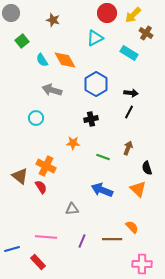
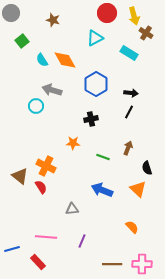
yellow arrow: moved 1 px right, 1 px down; rotated 60 degrees counterclockwise
cyan circle: moved 12 px up
brown line: moved 25 px down
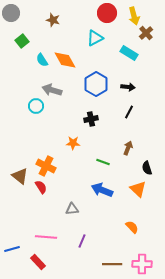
brown cross: rotated 16 degrees clockwise
black arrow: moved 3 px left, 6 px up
green line: moved 5 px down
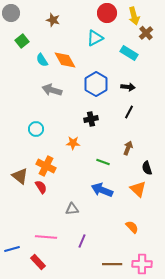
cyan circle: moved 23 px down
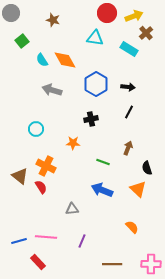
yellow arrow: rotated 96 degrees counterclockwise
cyan triangle: rotated 36 degrees clockwise
cyan rectangle: moved 4 px up
blue line: moved 7 px right, 8 px up
pink cross: moved 9 px right
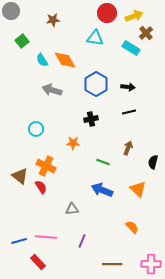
gray circle: moved 2 px up
brown star: rotated 24 degrees counterclockwise
cyan rectangle: moved 2 px right, 1 px up
black line: rotated 48 degrees clockwise
black semicircle: moved 6 px right, 6 px up; rotated 32 degrees clockwise
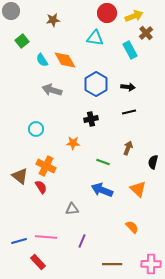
cyan rectangle: moved 1 px left, 2 px down; rotated 30 degrees clockwise
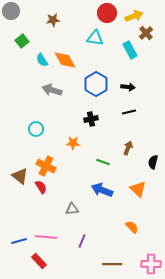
red rectangle: moved 1 px right, 1 px up
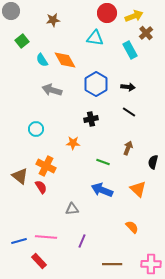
black line: rotated 48 degrees clockwise
